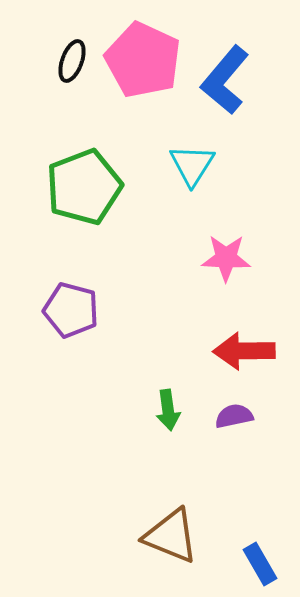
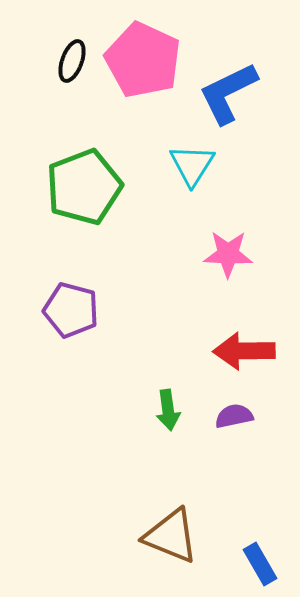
blue L-shape: moved 3 px right, 13 px down; rotated 24 degrees clockwise
pink star: moved 2 px right, 4 px up
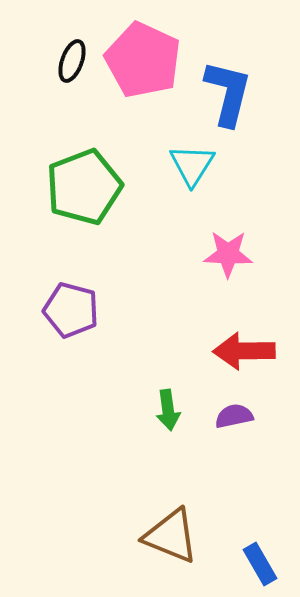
blue L-shape: rotated 130 degrees clockwise
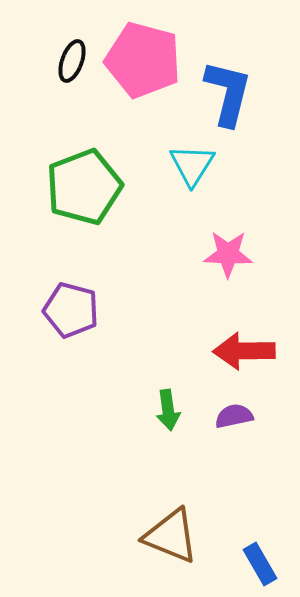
pink pentagon: rotated 10 degrees counterclockwise
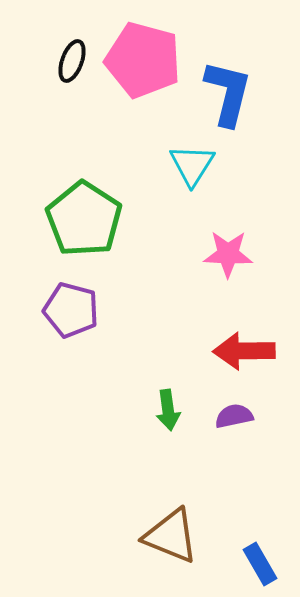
green pentagon: moved 32 px down; rotated 18 degrees counterclockwise
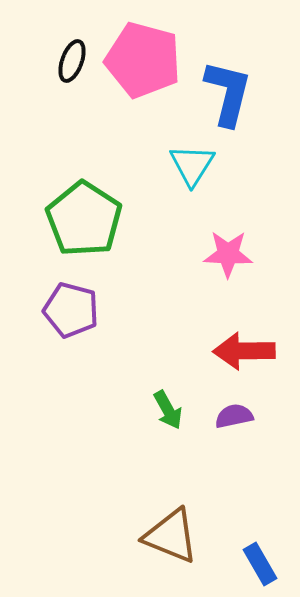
green arrow: rotated 21 degrees counterclockwise
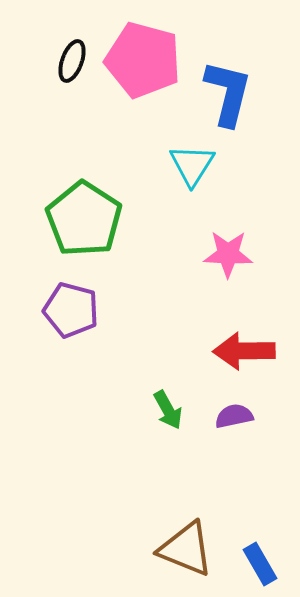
brown triangle: moved 15 px right, 13 px down
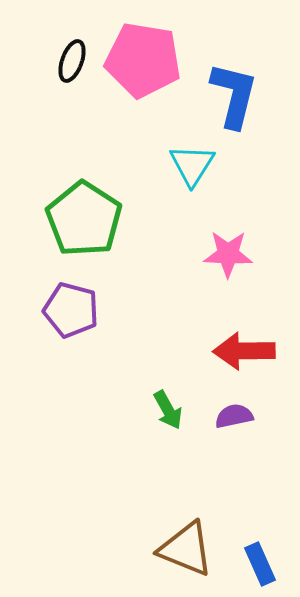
pink pentagon: rotated 6 degrees counterclockwise
blue L-shape: moved 6 px right, 2 px down
blue rectangle: rotated 6 degrees clockwise
